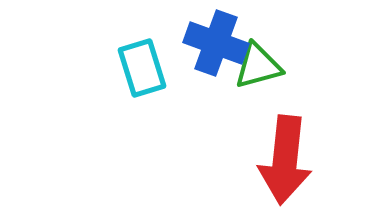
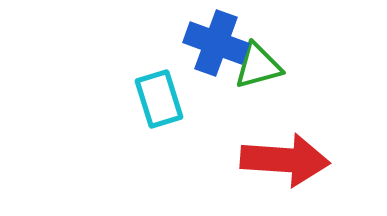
cyan rectangle: moved 17 px right, 31 px down
red arrow: rotated 92 degrees counterclockwise
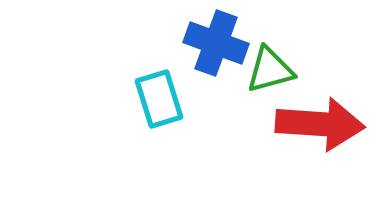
green triangle: moved 12 px right, 4 px down
red arrow: moved 35 px right, 36 px up
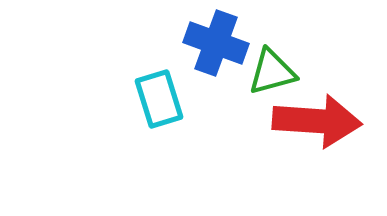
green triangle: moved 2 px right, 2 px down
red arrow: moved 3 px left, 3 px up
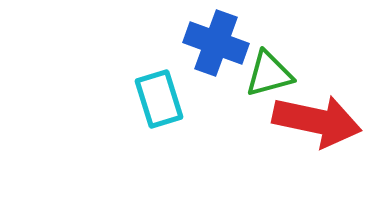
green triangle: moved 3 px left, 2 px down
red arrow: rotated 8 degrees clockwise
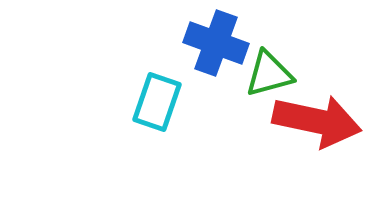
cyan rectangle: moved 2 px left, 3 px down; rotated 36 degrees clockwise
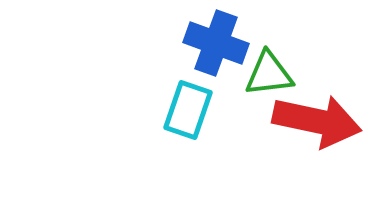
green triangle: rotated 8 degrees clockwise
cyan rectangle: moved 31 px right, 8 px down
